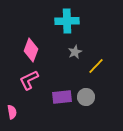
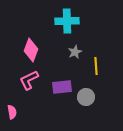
yellow line: rotated 48 degrees counterclockwise
purple rectangle: moved 10 px up
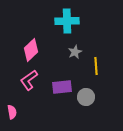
pink diamond: rotated 25 degrees clockwise
pink L-shape: rotated 10 degrees counterclockwise
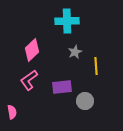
pink diamond: moved 1 px right
gray circle: moved 1 px left, 4 px down
